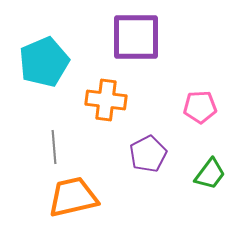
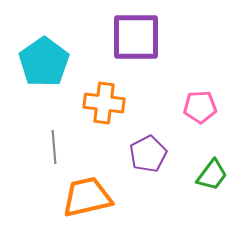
cyan pentagon: rotated 12 degrees counterclockwise
orange cross: moved 2 px left, 3 px down
green trapezoid: moved 2 px right, 1 px down
orange trapezoid: moved 14 px right
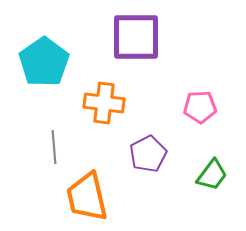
orange trapezoid: rotated 90 degrees counterclockwise
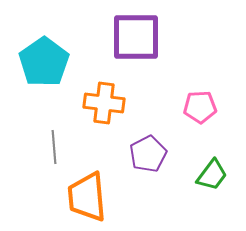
orange trapezoid: rotated 8 degrees clockwise
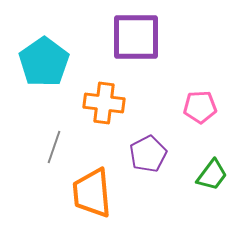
gray line: rotated 24 degrees clockwise
orange trapezoid: moved 5 px right, 4 px up
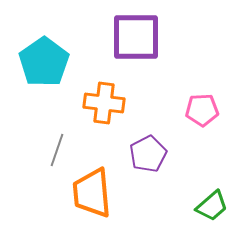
pink pentagon: moved 2 px right, 3 px down
gray line: moved 3 px right, 3 px down
green trapezoid: moved 31 px down; rotated 12 degrees clockwise
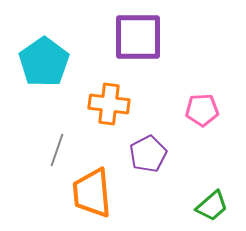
purple square: moved 2 px right
orange cross: moved 5 px right, 1 px down
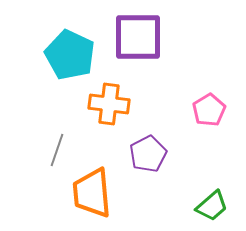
cyan pentagon: moved 26 px right, 7 px up; rotated 12 degrees counterclockwise
pink pentagon: moved 7 px right; rotated 28 degrees counterclockwise
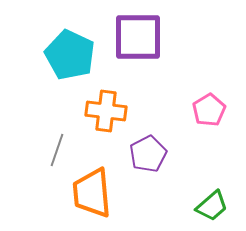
orange cross: moved 3 px left, 7 px down
